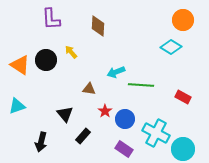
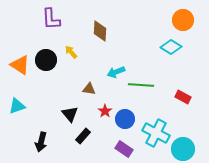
brown diamond: moved 2 px right, 5 px down
black triangle: moved 5 px right
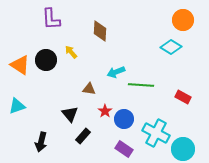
blue circle: moved 1 px left
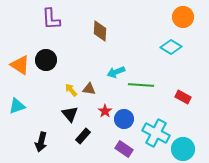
orange circle: moved 3 px up
yellow arrow: moved 38 px down
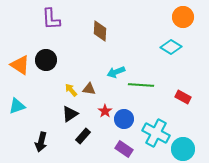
black triangle: rotated 36 degrees clockwise
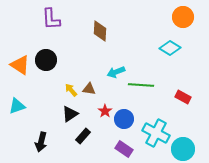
cyan diamond: moved 1 px left, 1 px down
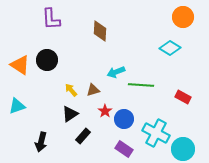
black circle: moved 1 px right
brown triangle: moved 4 px right, 1 px down; rotated 24 degrees counterclockwise
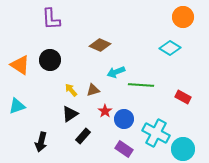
brown diamond: moved 14 px down; rotated 70 degrees counterclockwise
black circle: moved 3 px right
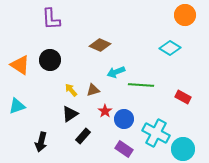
orange circle: moved 2 px right, 2 px up
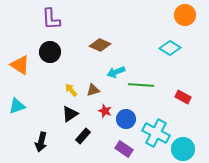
black circle: moved 8 px up
red star: rotated 16 degrees counterclockwise
blue circle: moved 2 px right
